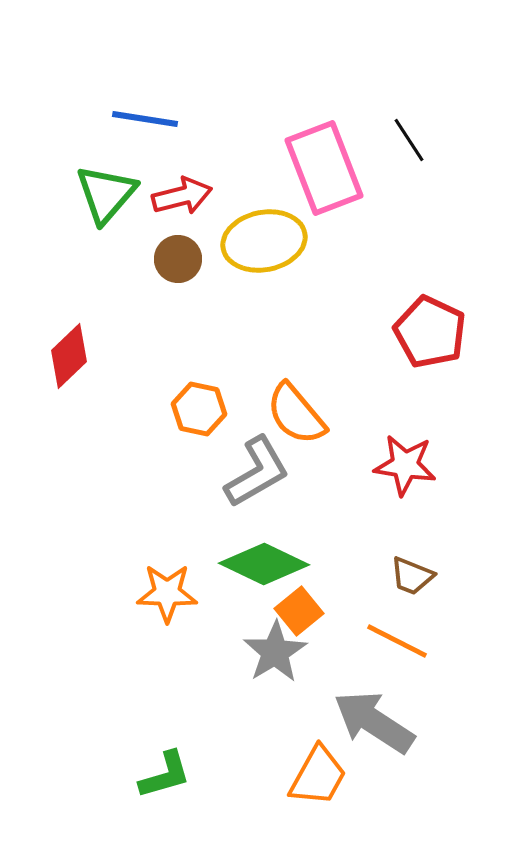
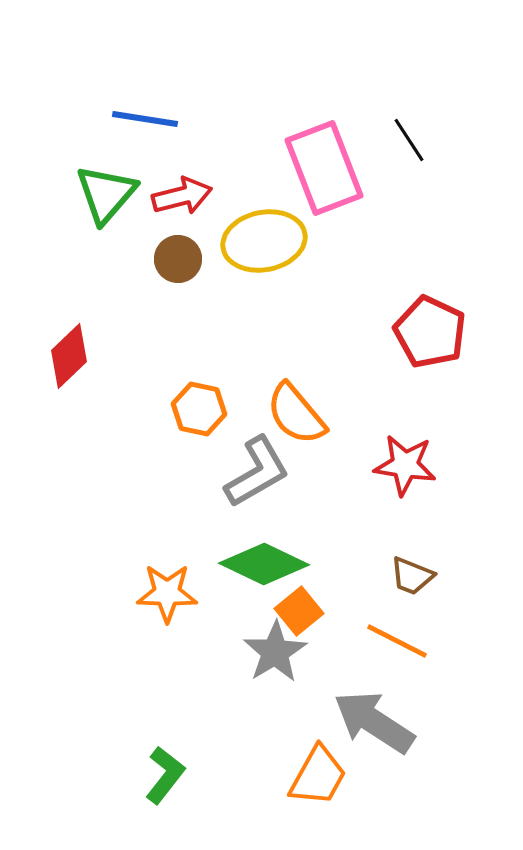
green L-shape: rotated 36 degrees counterclockwise
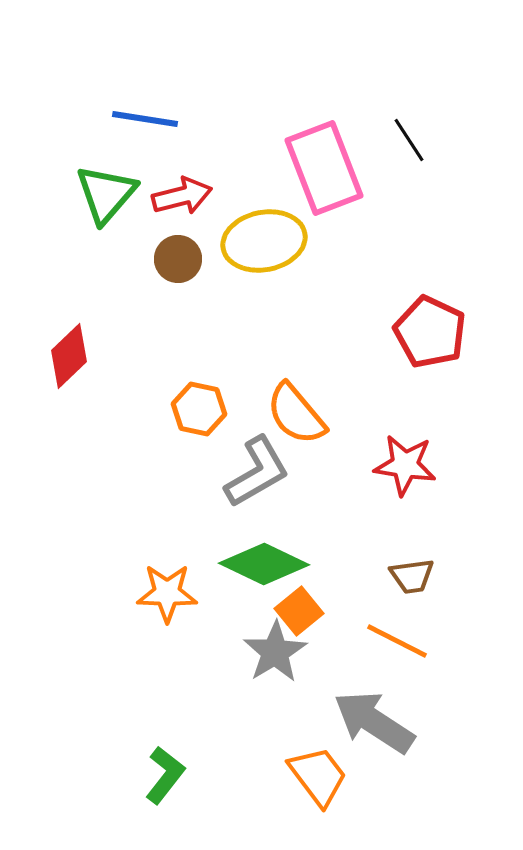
brown trapezoid: rotated 30 degrees counterclockwise
orange trapezoid: rotated 66 degrees counterclockwise
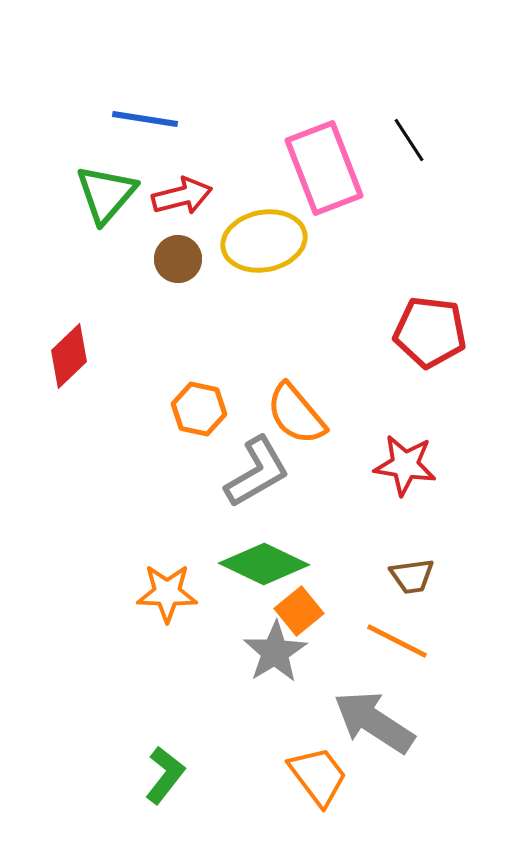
red pentagon: rotated 18 degrees counterclockwise
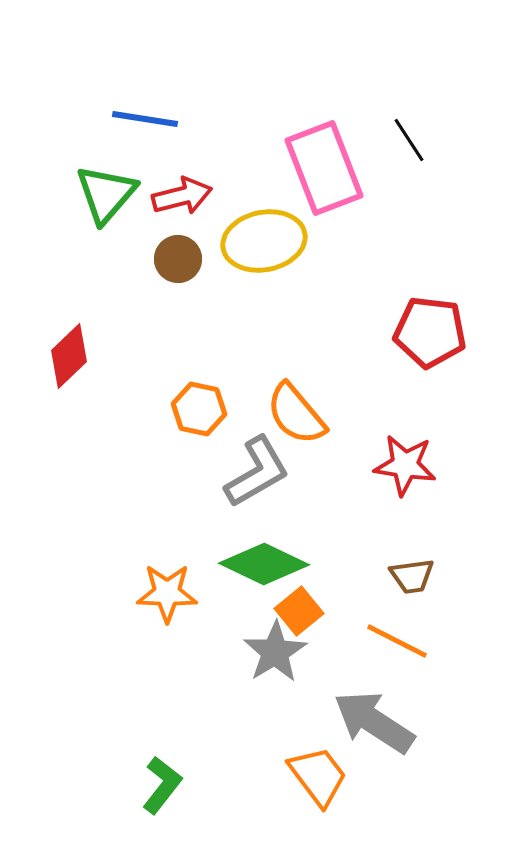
green L-shape: moved 3 px left, 10 px down
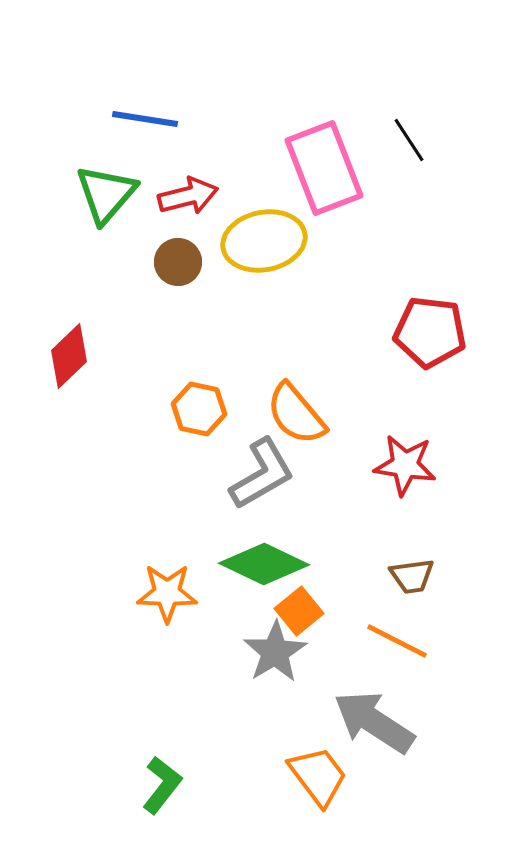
red arrow: moved 6 px right
brown circle: moved 3 px down
gray L-shape: moved 5 px right, 2 px down
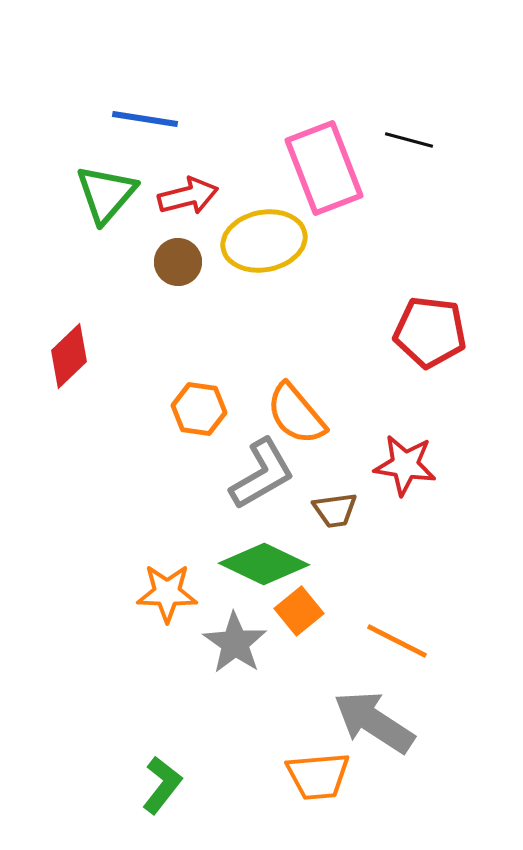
black line: rotated 42 degrees counterclockwise
orange hexagon: rotated 4 degrees counterclockwise
brown trapezoid: moved 77 px left, 66 px up
gray star: moved 40 px left, 9 px up; rotated 6 degrees counterclockwise
orange trapezoid: rotated 122 degrees clockwise
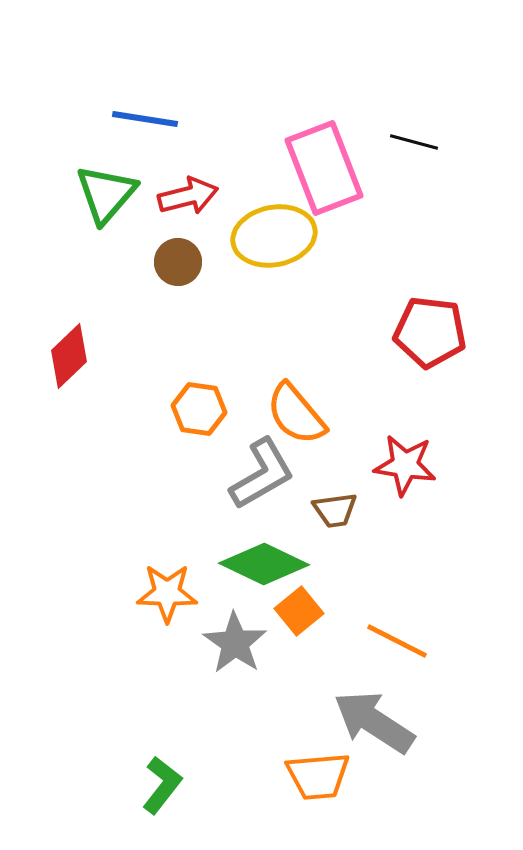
black line: moved 5 px right, 2 px down
yellow ellipse: moved 10 px right, 5 px up
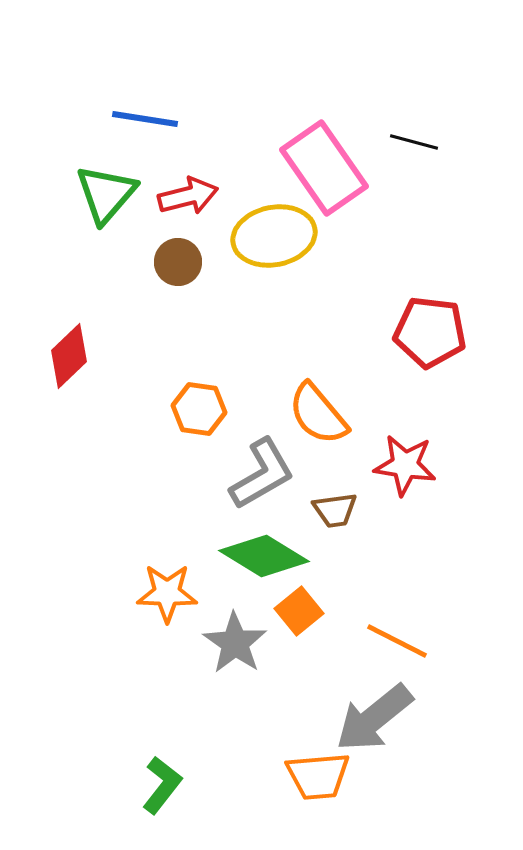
pink rectangle: rotated 14 degrees counterclockwise
orange semicircle: moved 22 px right
green diamond: moved 8 px up; rotated 6 degrees clockwise
gray arrow: moved 4 px up; rotated 72 degrees counterclockwise
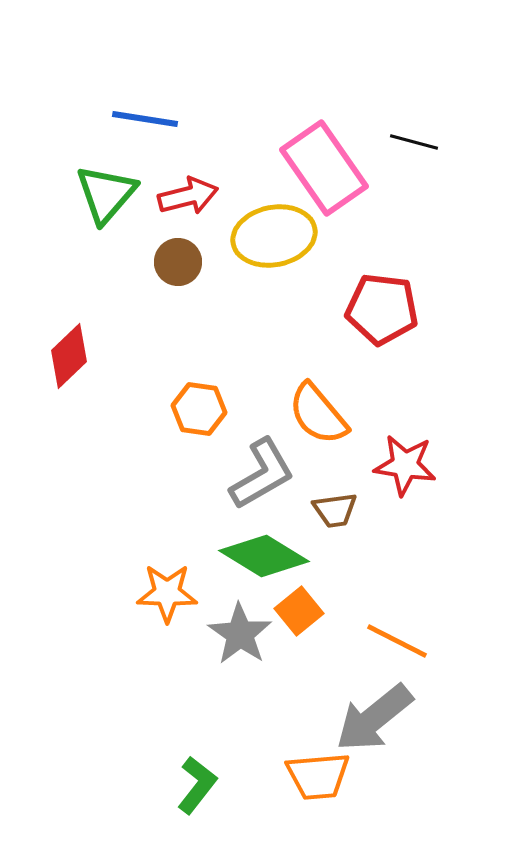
red pentagon: moved 48 px left, 23 px up
gray star: moved 5 px right, 9 px up
green L-shape: moved 35 px right
